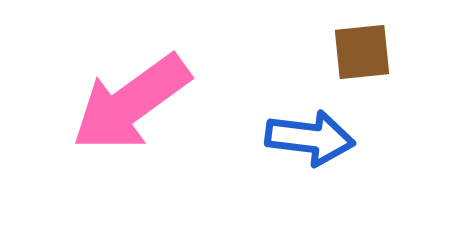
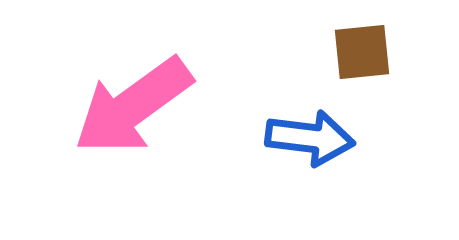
pink arrow: moved 2 px right, 3 px down
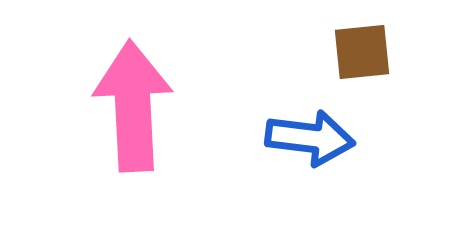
pink arrow: rotated 123 degrees clockwise
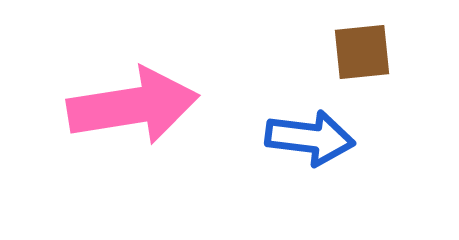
pink arrow: rotated 84 degrees clockwise
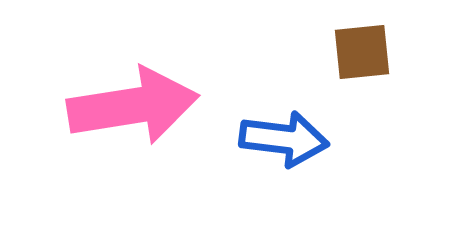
blue arrow: moved 26 px left, 1 px down
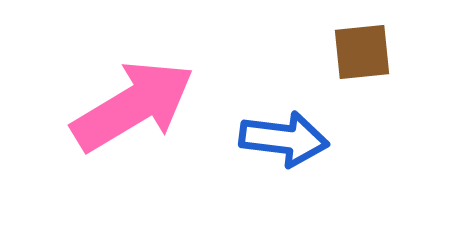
pink arrow: rotated 22 degrees counterclockwise
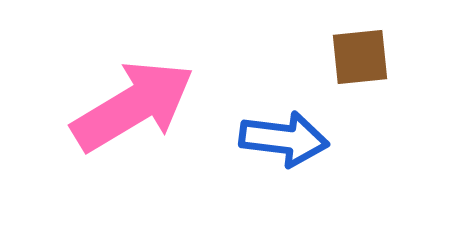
brown square: moved 2 px left, 5 px down
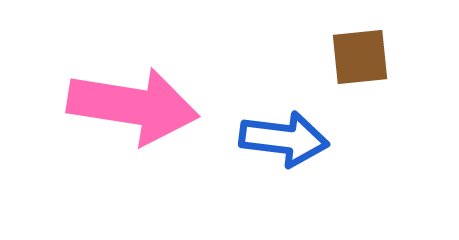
pink arrow: rotated 40 degrees clockwise
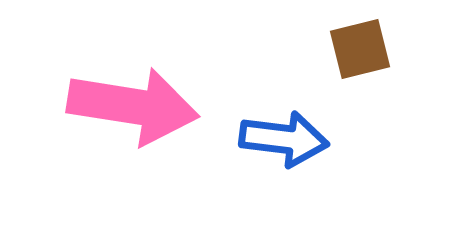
brown square: moved 8 px up; rotated 8 degrees counterclockwise
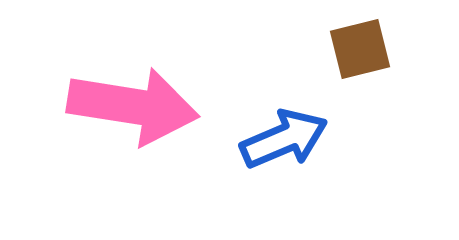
blue arrow: rotated 30 degrees counterclockwise
